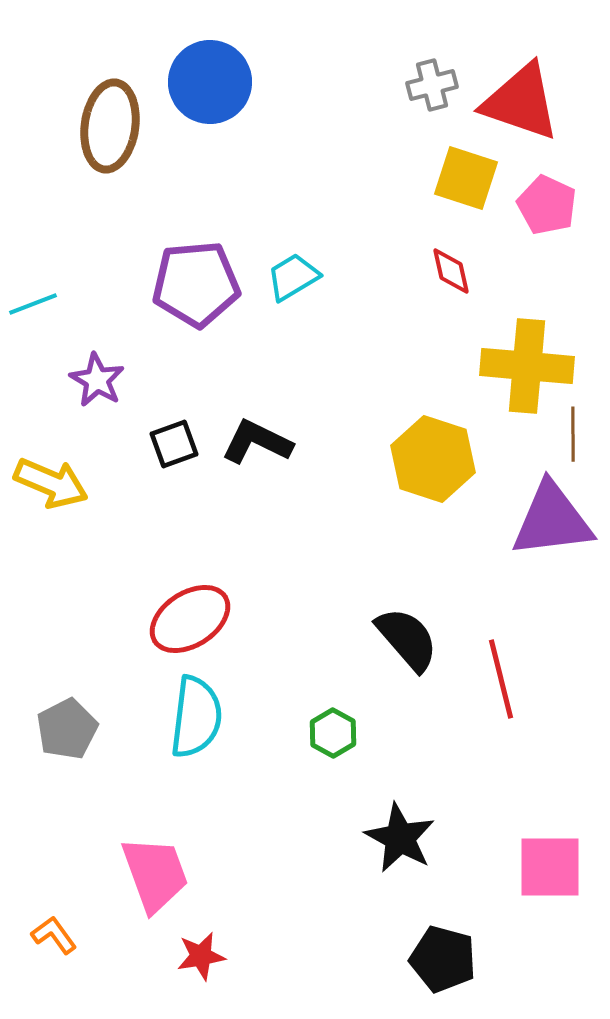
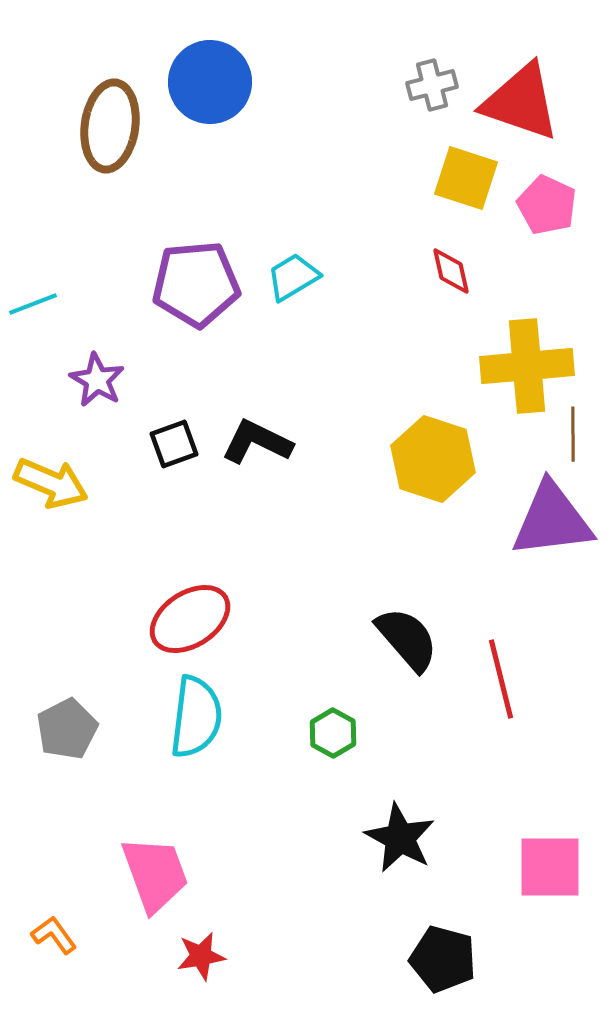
yellow cross: rotated 10 degrees counterclockwise
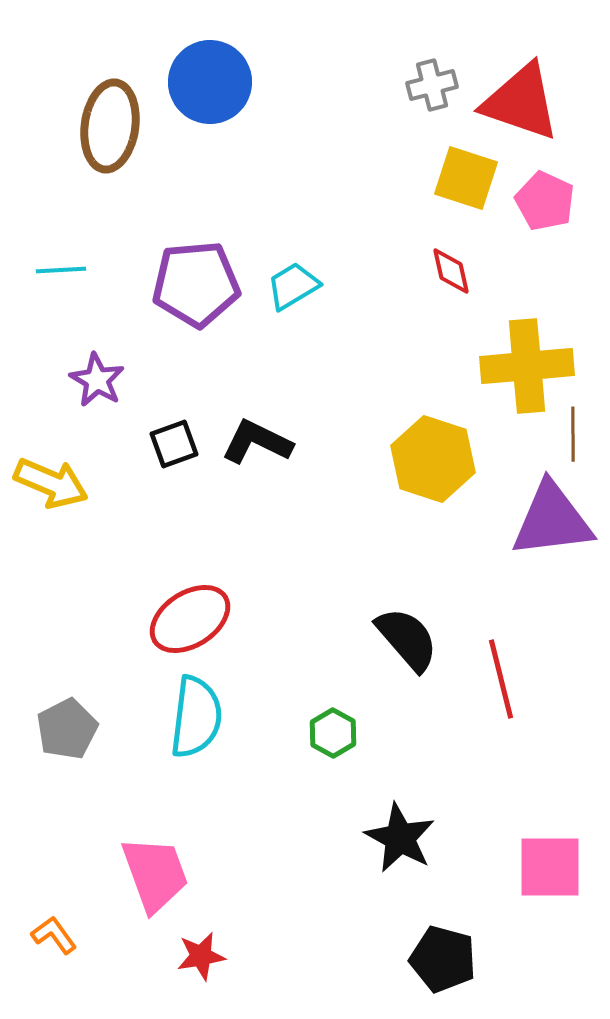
pink pentagon: moved 2 px left, 4 px up
cyan trapezoid: moved 9 px down
cyan line: moved 28 px right, 34 px up; rotated 18 degrees clockwise
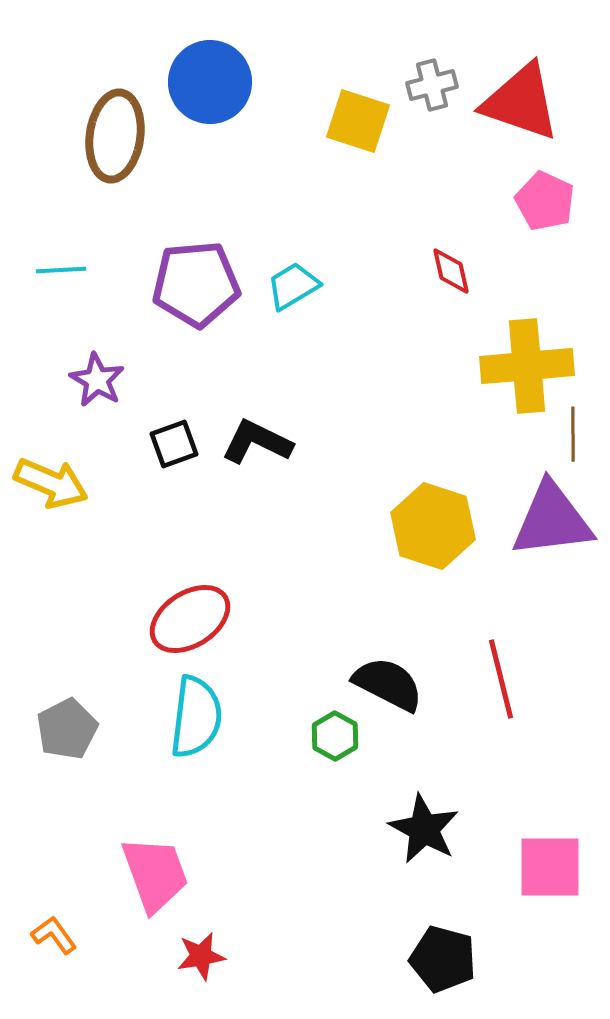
brown ellipse: moved 5 px right, 10 px down
yellow square: moved 108 px left, 57 px up
yellow hexagon: moved 67 px down
black semicircle: moved 19 px left, 45 px down; rotated 22 degrees counterclockwise
green hexagon: moved 2 px right, 3 px down
black star: moved 24 px right, 9 px up
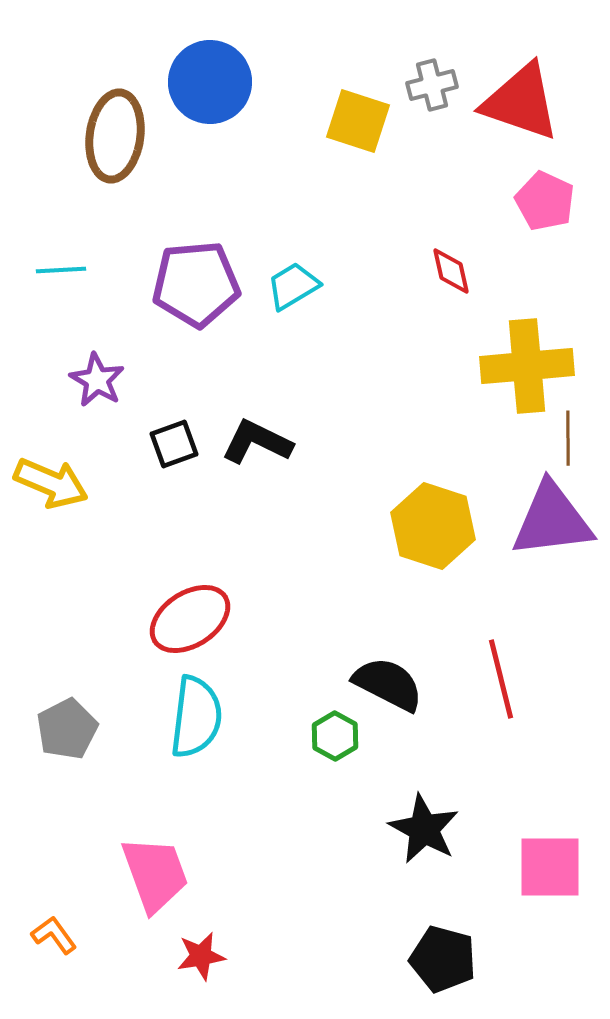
brown line: moved 5 px left, 4 px down
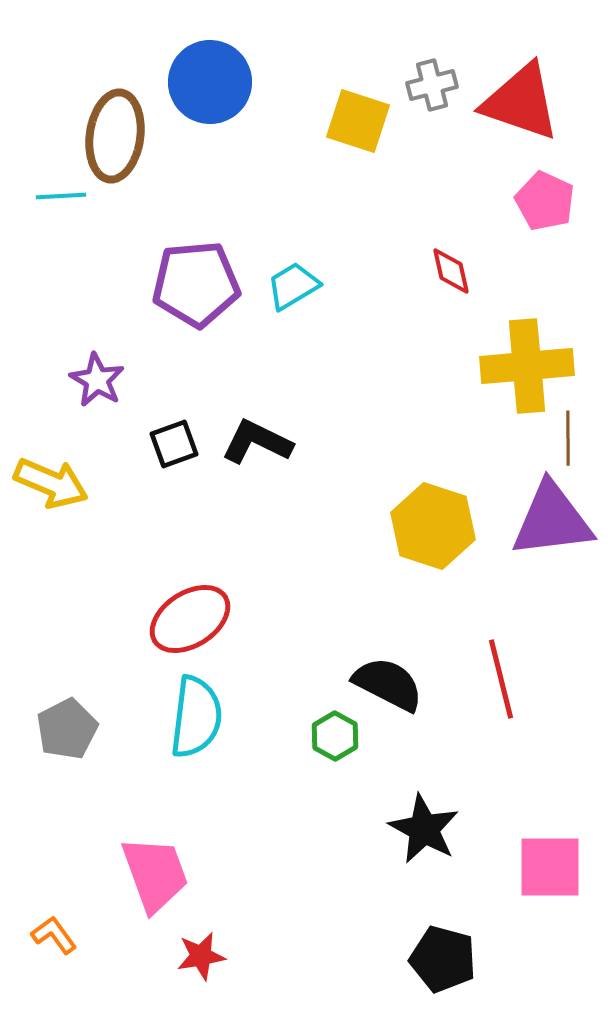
cyan line: moved 74 px up
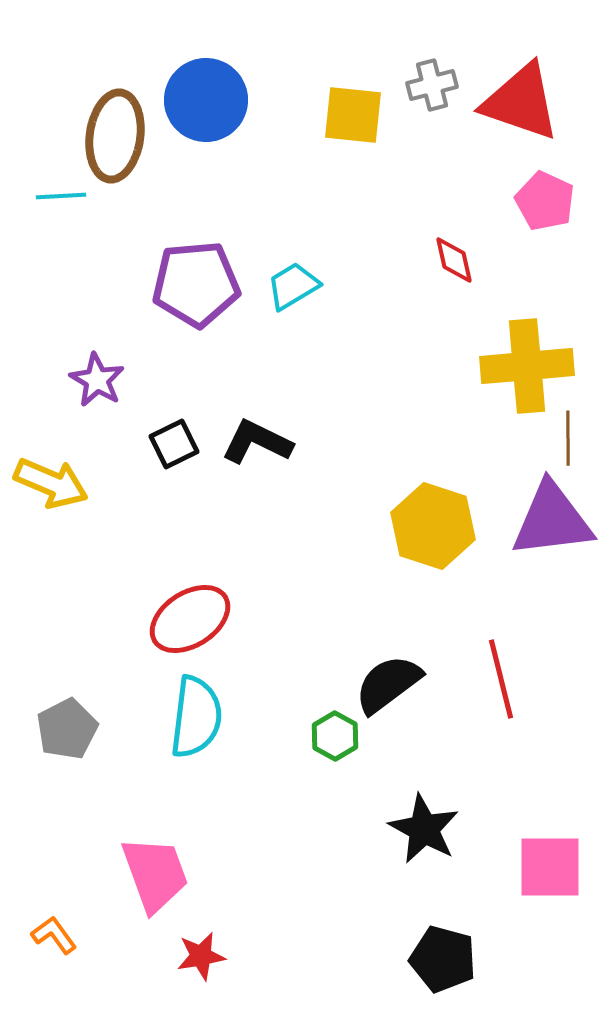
blue circle: moved 4 px left, 18 px down
yellow square: moved 5 px left, 6 px up; rotated 12 degrees counterclockwise
red diamond: moved 3 px right, 11 px up
black square: rotated 6 degrees counterclockwise
black semicircle: rotated 64 degrees counterclockwise
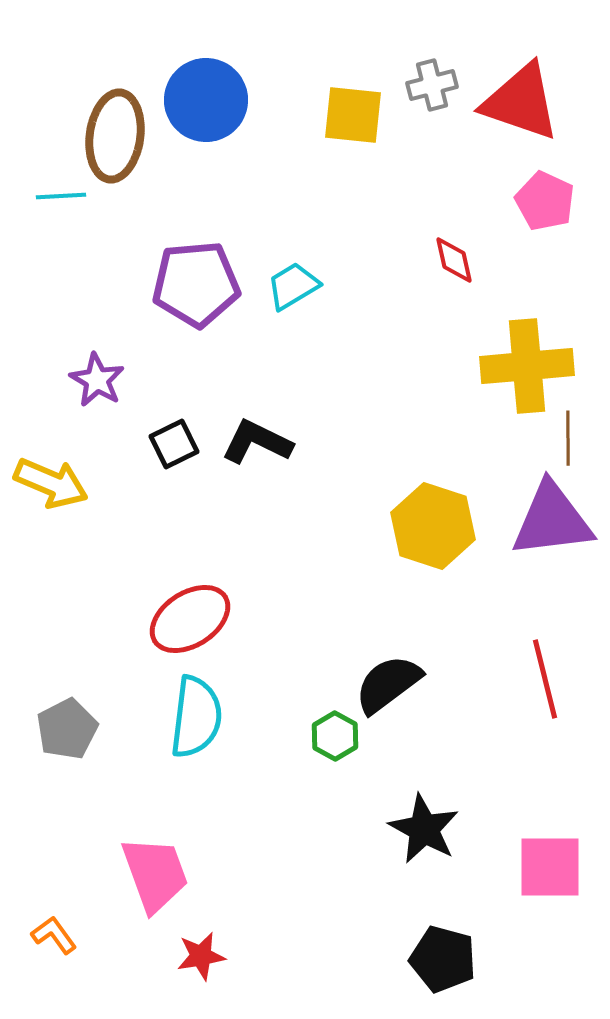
red line: moved 44 px right
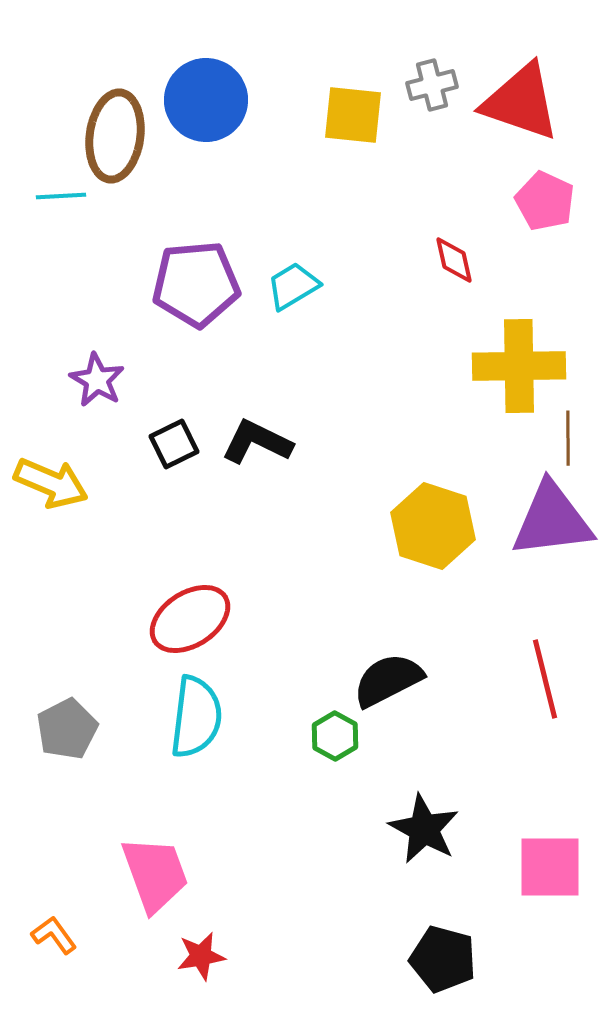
yellow cross: moved 8 px left; rotated 4 degrees clockwise
black semicircle: moved 4 px up; rotated 10 degrees clockwise
